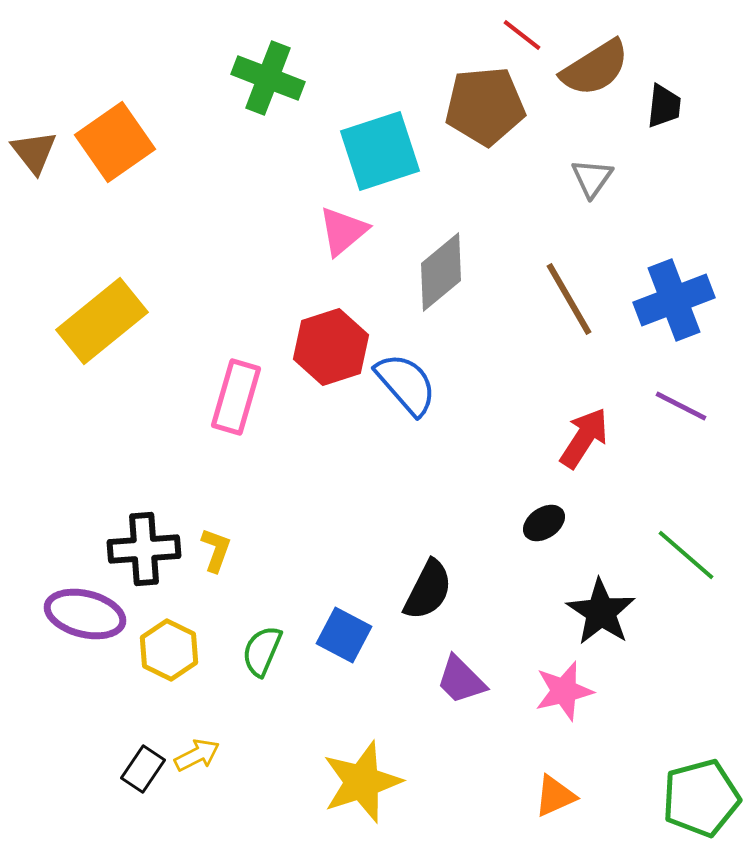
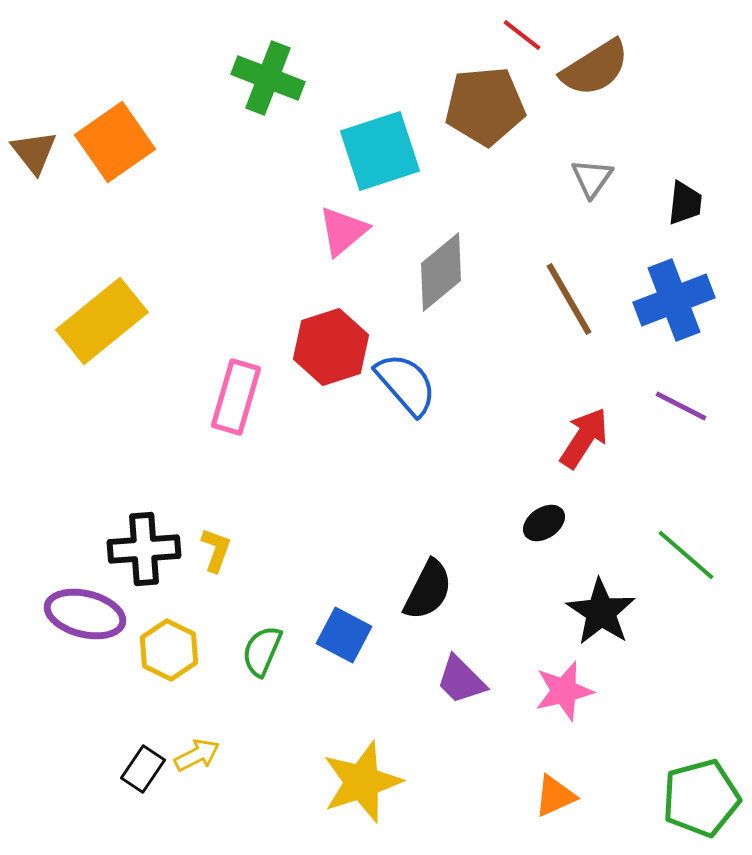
black trapezoid: moved 21 px right, 97 px down
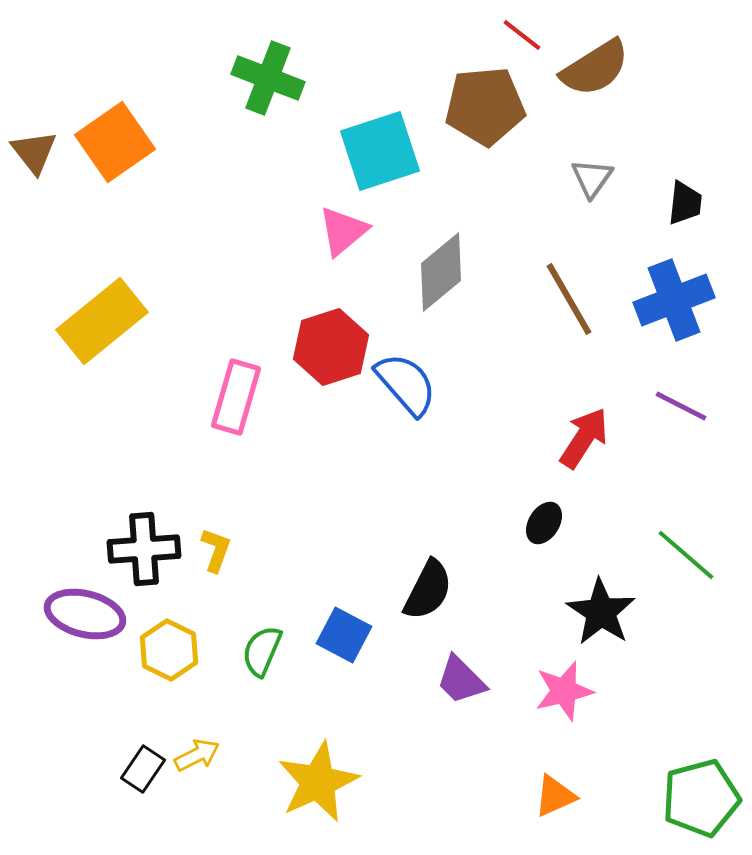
black ellipse: rotated 24 degrees counterclockwise
yellow star: moved 44 px left; rotated 6 degrees counterclockwise
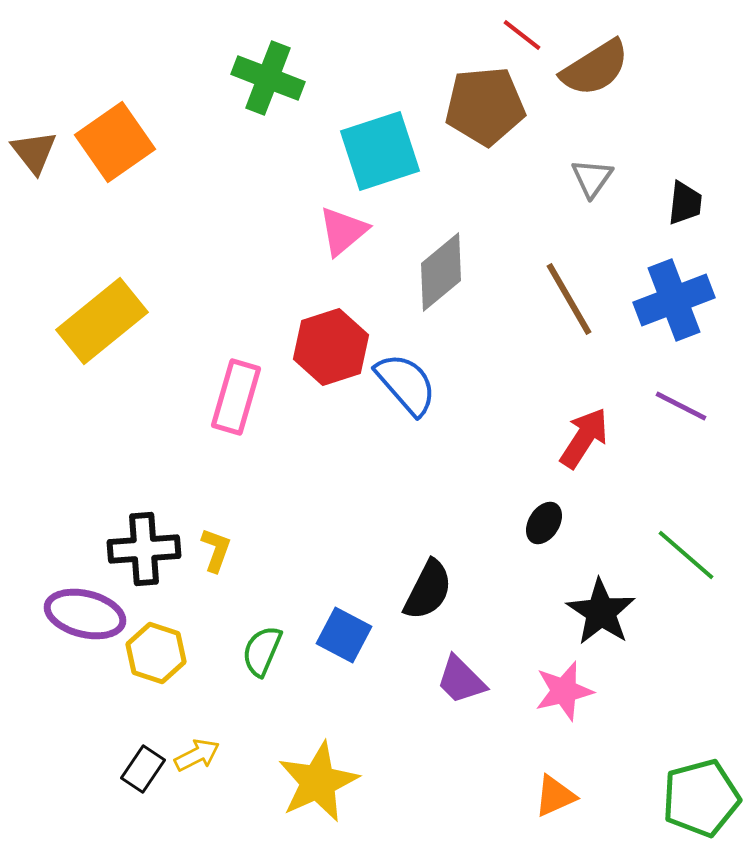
yellow hexagon: moved 13 px left, 3 px down; rotated 8 degrees counterclockwise
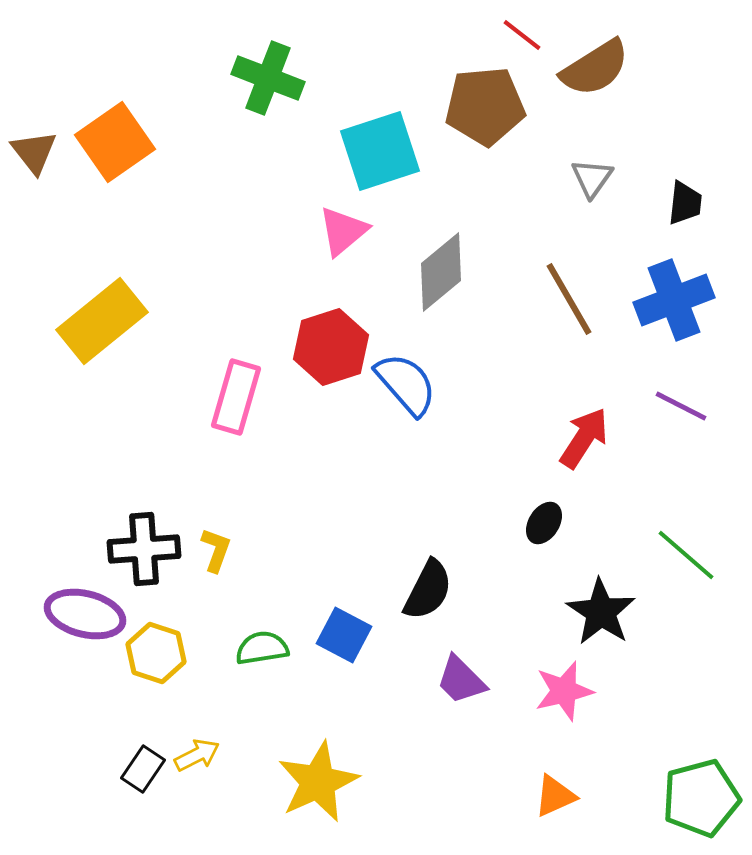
green semicircle: moved 3 px up; rotated 58 degrees clockwise
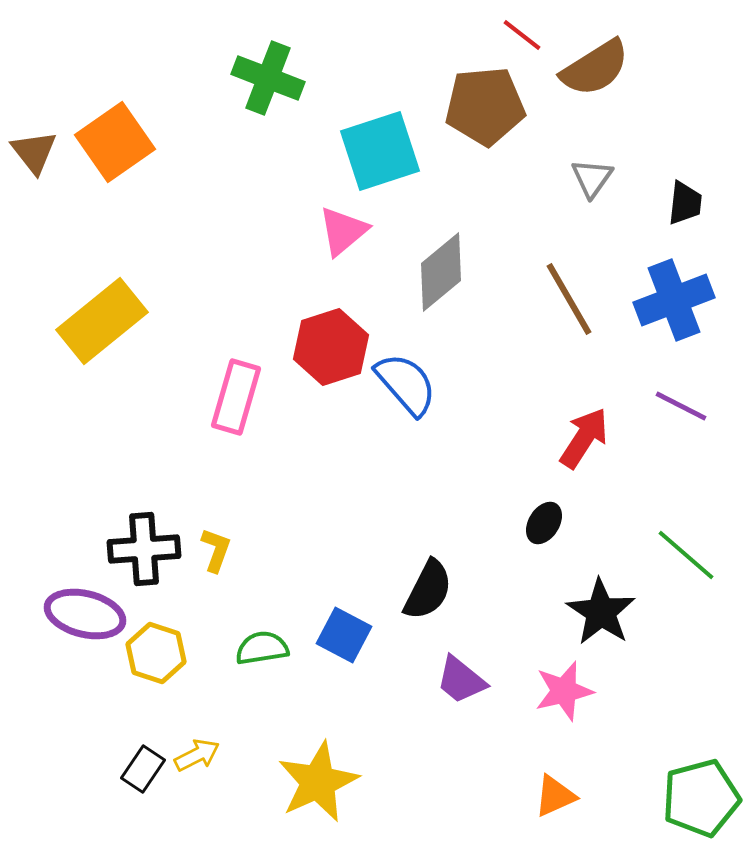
purple trapezoid: rotated 6 degrees counterclockwise
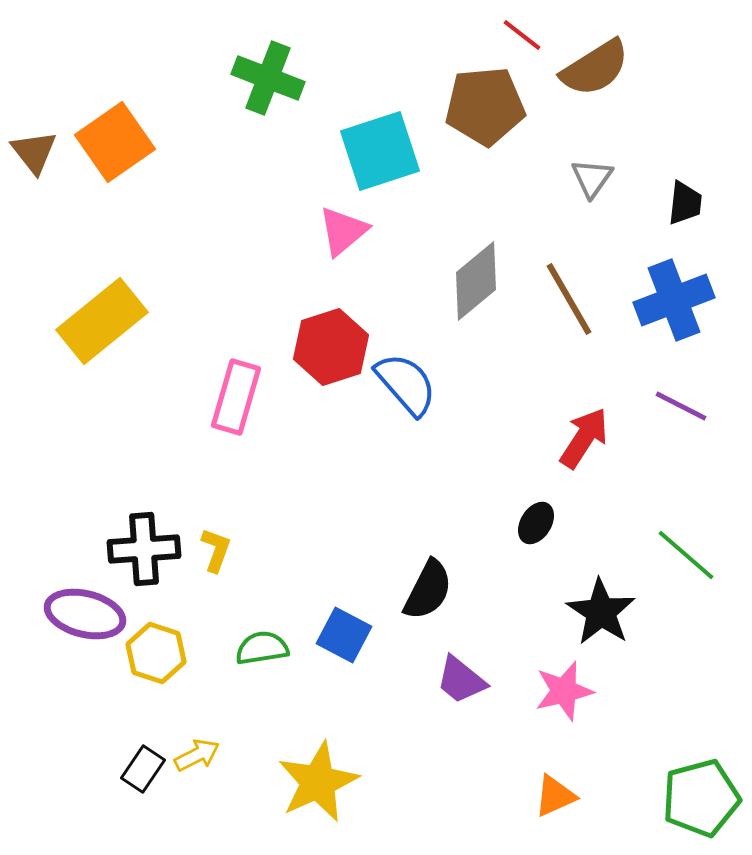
gray diamond: moved 35 px right, 9 px down
black ellipse: moved 8 px left
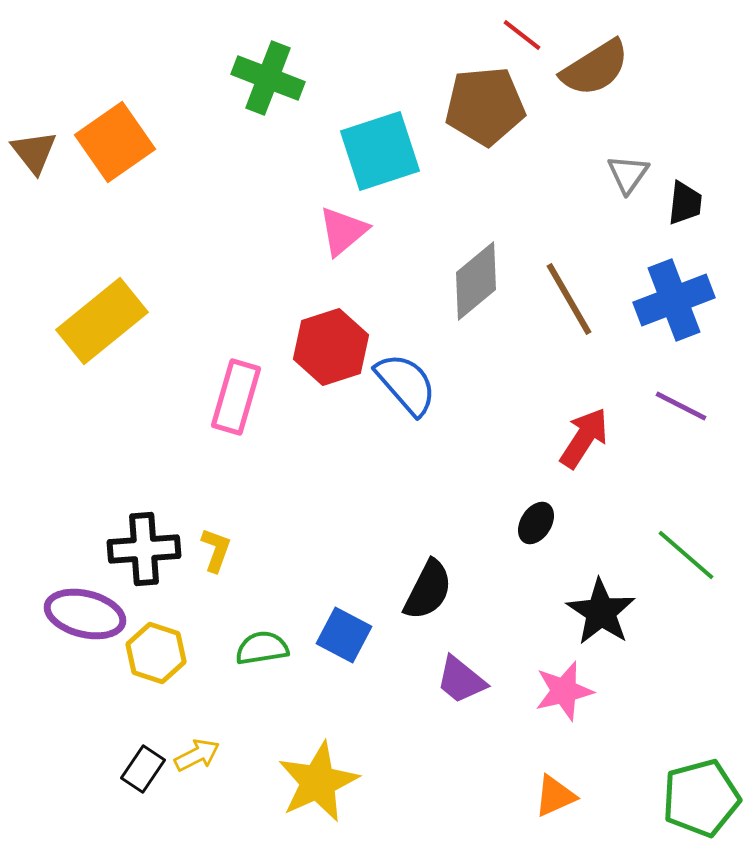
gray triangle: moved 36 px right, 4 px up
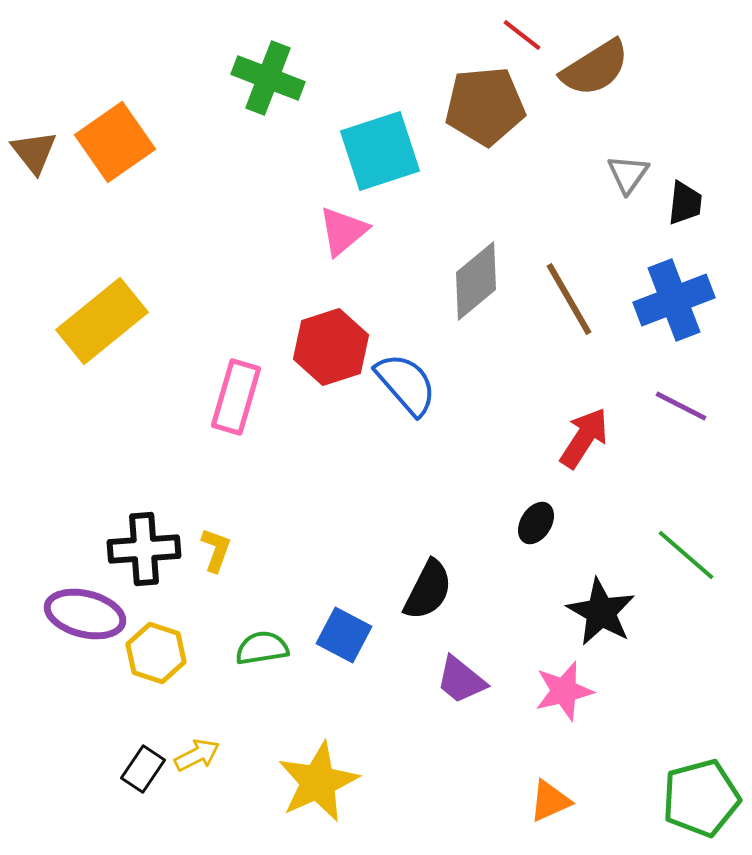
black star: rotated 4 degrees counterclockwise
orange triangle: moved 5 px left, 5 px down
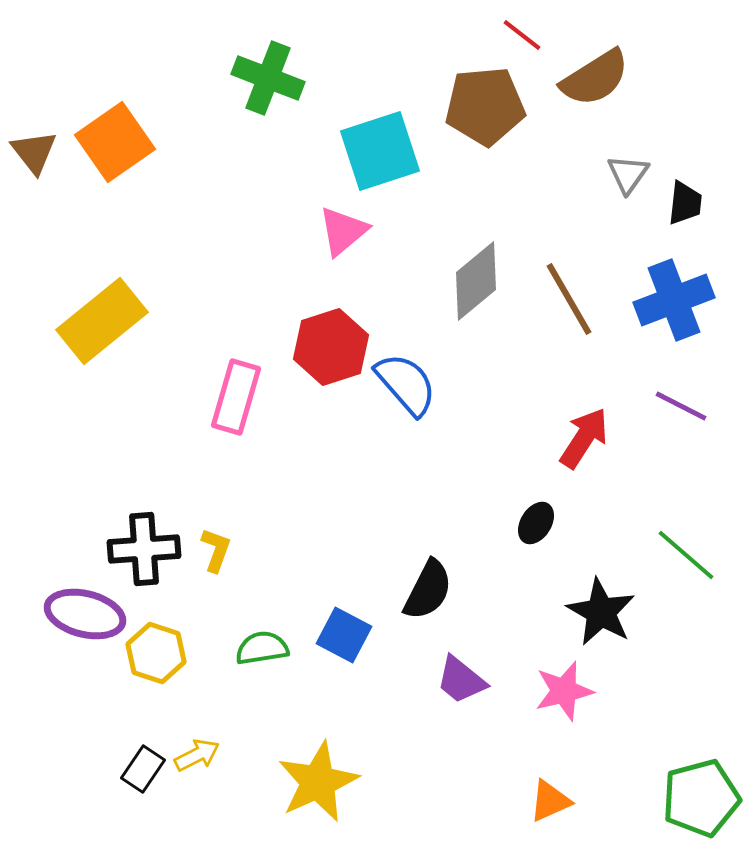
brown semicircle: moved 10 px down
